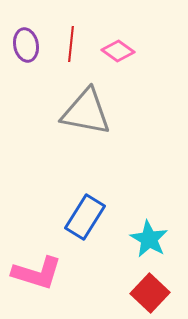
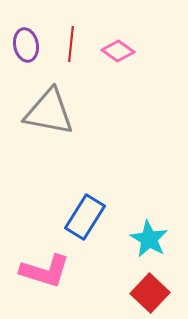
gray triangle: moved 37 px left
pink L-shape: moved 8 px right, 2 px up
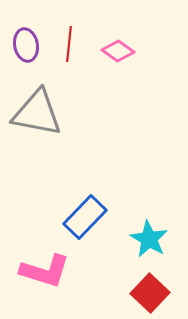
red line: moved 2 px left
gray triangle: moved 12 px left, 1 px down
blue rectangle: rotated 12 degrees clockwise
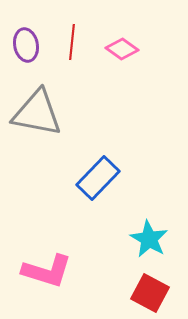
red line: moved 3 px right, 2 px up
pink diamond: moved 4 px right, 2 px up
blue rectangle: moved 13 px right, 39 px up
pink L-shape: moved 2 px right
red square: rotated 15 degrees counterclockwise
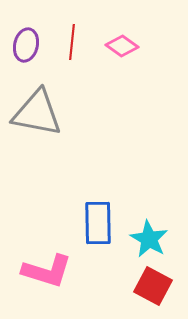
purple ellipse: rotated 24 degrees clockwise
pink diamond: moved 3 px up
blue rectangle: moved 45 px down; rotated 45 degrees counterclockwise
red square: moved 3 px right, 7 px up
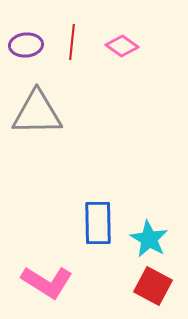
purple ellipse: rotated 72 degrees clockwise
gray triangle: rotated 12 degrees counterclockwise
pink L-shape: moved 11 px down; rotated 15 degrees clockwise
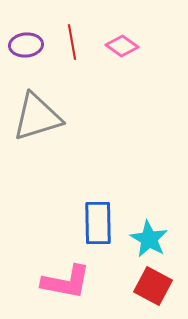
red line: rotated 16 degrees counterclockwise
gray triangle: moved 4 px down; rotated 16 degrees counterclockwise
pink L-shape: moved 19 px right; rotated 21 degrees counterclockwise
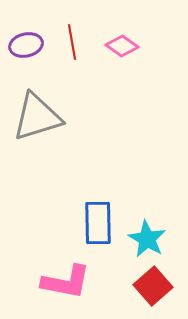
purple ellipse: rotated 8 degrees counterclockwise
cyan star: moved 2 px left
red square: rotated 21 degrees clockwise
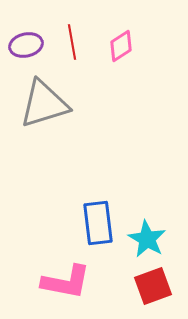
pink diamond: moved 1 px left; rotated 68 degrees counterclockwise
gray triangle: moved 7 px right, 13 px up
blue rectangle: rotated 6 degrees counterclockwise
red square: rotated 21 degrees clockwise
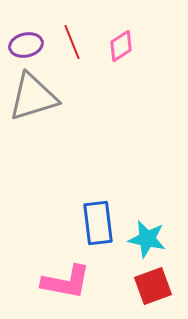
red line: rotated 12 degrees counterclockwise
gray triangle: moved 11 px left, 7 px up
cyan star: rotated 18 degrees counterclockwise
